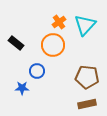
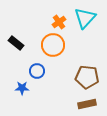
cyan triangle: moved 7 px up
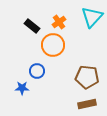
cyan triangle: moved 7 px right, 1 px up
black rectangle: moved 16 px right, 17 px up
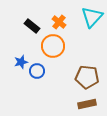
orange cross: rotated 16 degrees counterclockwise
orange circle: moved 1 px down
blue star: moved 1 px left, 26 px up; rotated 16 degrees counterclockwise
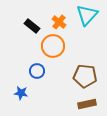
cyan triangle: moved 5 px left, 2 px up
blue star: moved 31 px down; rotated 24 degrees clockwise
brown pentagon: moved 2 px left, 1 px up
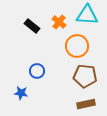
cyan triangle: rotated 50 degrees clockwise
orange circle: moved 24 px right
brown rectangle: moved 1 px left
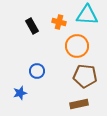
orange cross: rotated 24 degrees counterclockwise
black rectangle: rotated 21 degrees clockwise
blue star: moved 1 px left; rotated 24 degrees counterclockwise
brown rectangle: moved 7 px left
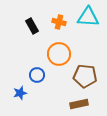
cyan triangle: moved 1 px right, 2 px down
orange circle: moved 18 px left, 8 px down
blue circle: moved 4 px down
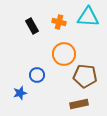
orange circle: moved 5 px right
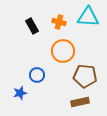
orange circle: moved 1 px left, 3 px up
brown rectangle: moved 1 px right, 2 px up
